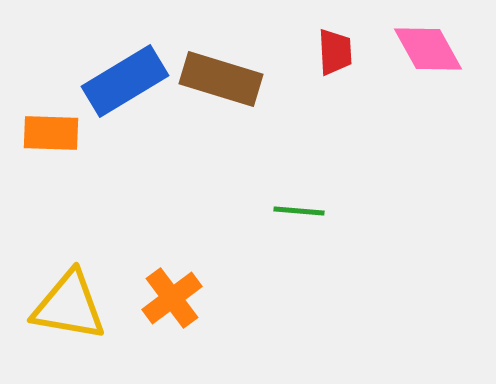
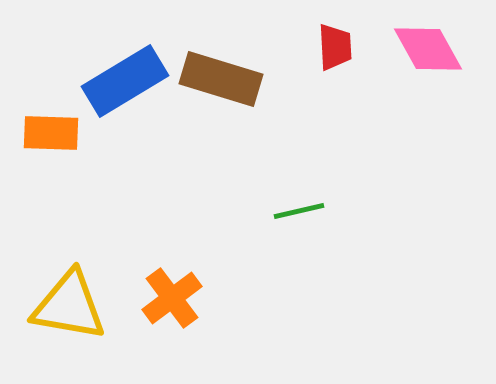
red trapezoid: moved 5 px up
green line: rotated 18 degrees counterclockwise
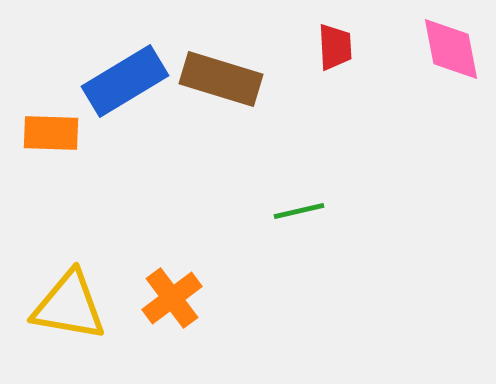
pink diamond: moved 23 px right; rotated 18 degrees clockwise
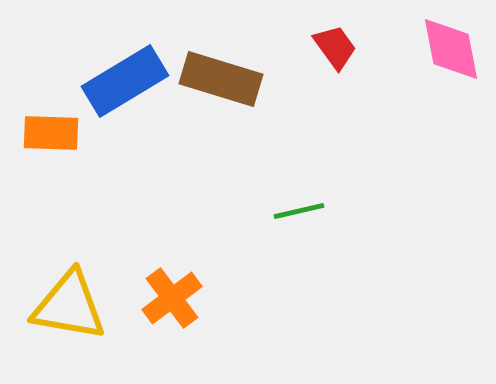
red trapezoid: rotated 33 degrees counterclockwise
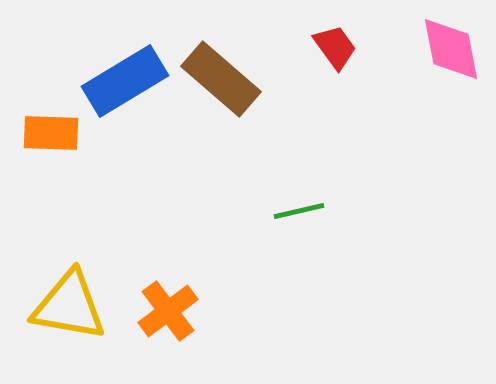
brown rectangle: rotated 24 degrees clockwise
orange cross: moved 4 px left, 13 px down
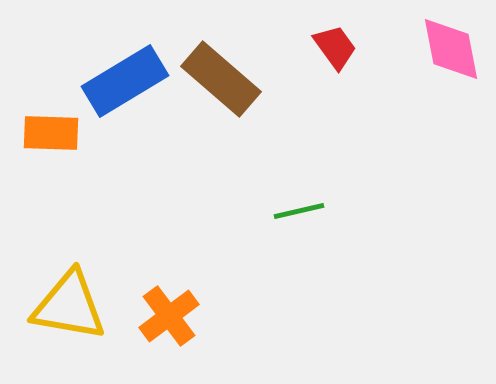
orange cross: moved 1 px right, 5 px down
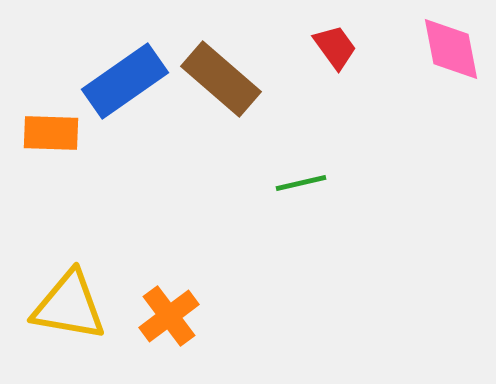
blue rectangle: rotated 4 degrees counterclockwise
green line: moved 2 px right, 28 px up
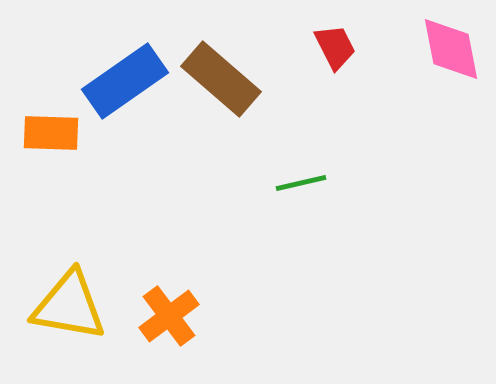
red trapezoid: rotated 9 degrees clockwise
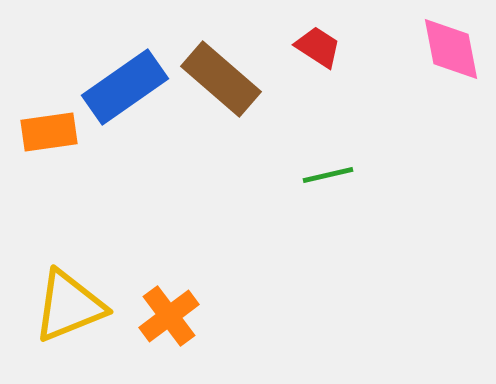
red trapezoid: moved 17 px left; rotated 30 degrees counterclockwise
blue rectangle: moved 6 px down
orange rectangle: moved 2 px left, 1 px up; rotated 10 degrees counterclockwise
green line: moved 27 px right, 8 px up
yellow triangle: rotated 32 degrees counterclockwise
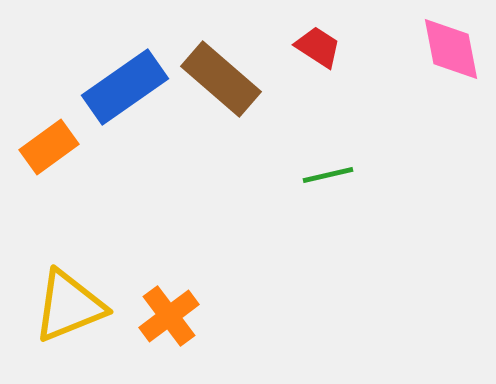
orange rectangle: moved 15 px down; rotated 28 degrees counterclockwise
